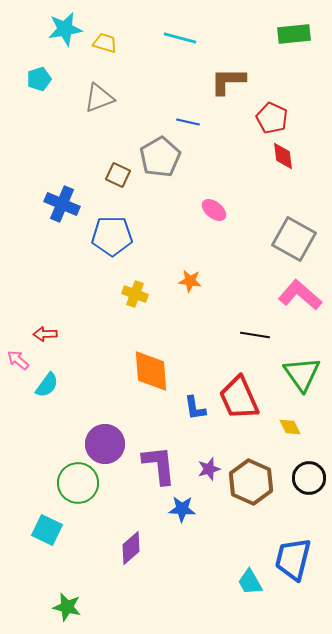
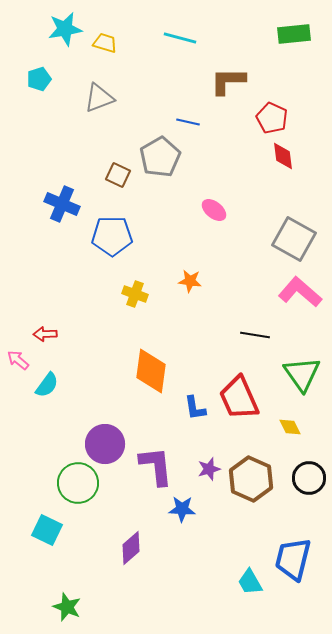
pink L-shape: moved 3 px up
orange diamond: rotated 12 degrees clockwise
purple L-shape: moved 3 px left, 1 px down
brown hexagon: moved 3 px up
green star: rotated 8 degrees clockwise
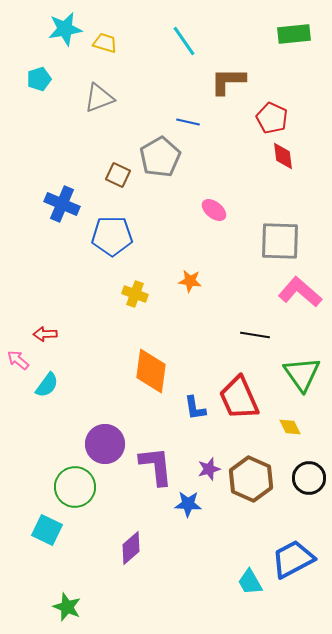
cyan line: moved 4 px right, 3 px down; rotated 40 degrees clockwise
gray square: moved 14 px left, 2 px down; rotated 27 degrees counterclockwise
green circle: moved 3 px left, 4 px down
blue star: moved 6 px right, 5 px up
blue trapezoid: rotated 48 degrees clockwise
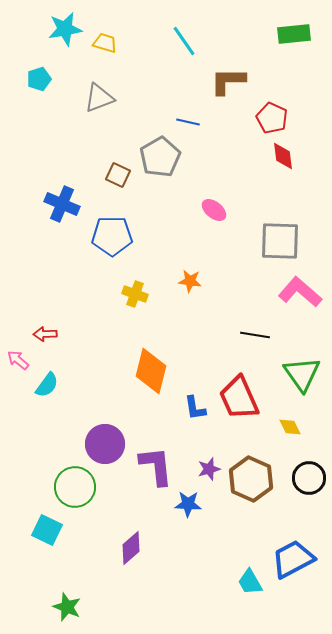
orange diamond: rotated 6 degrees clockwise
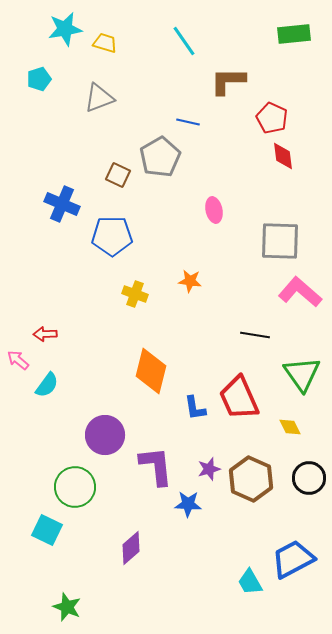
pink ellipse: rotated 40 degrees clockwise
purple circle: moved 9 px up
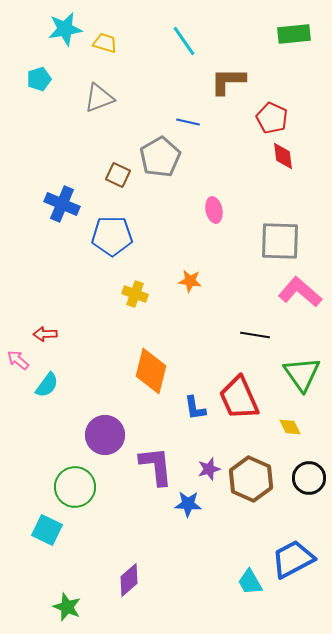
purple diamond: moved 2 px left, 32 px down
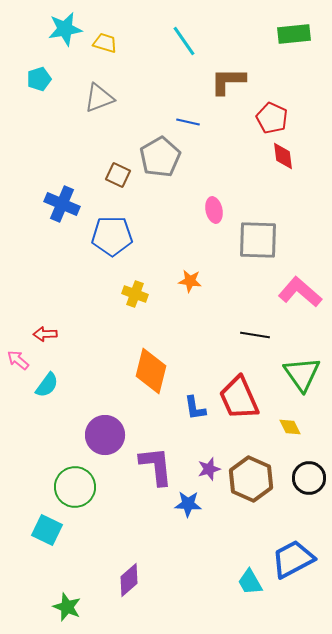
gray square: moved 22 px left, 1 px up
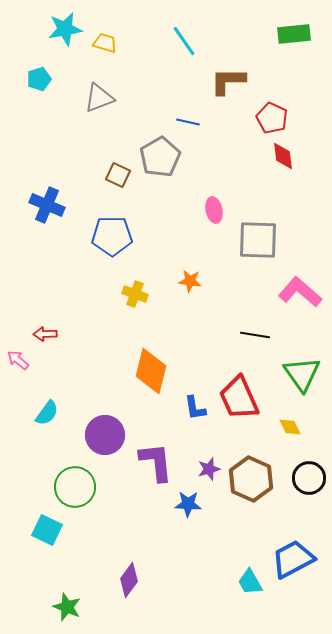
blue cross: moved 15 px left, 1 px down
cyan semicircle: moved 28 px down
purple L-shape: moved 4 px up
purple diamond: rotated 12 degrees counterclockwise
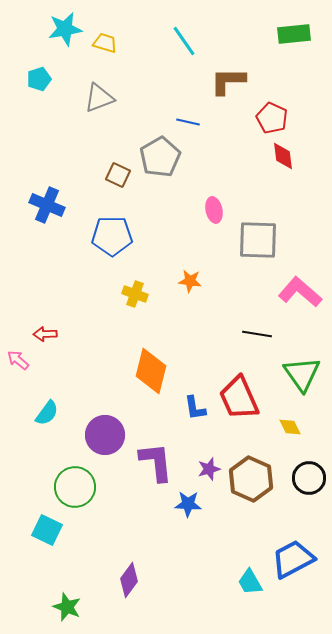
black line: moved 2 px right, 1 px up
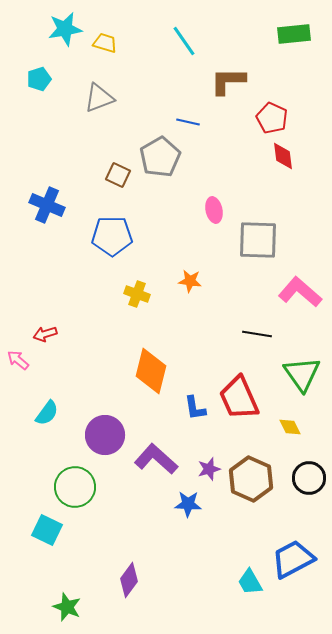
yellow cross: moved 2 px right
red arrow: rotated 15 degrees counterclockwise
purple L-shape: moved 3 px up; rotated 42 degrees counterclockwise
